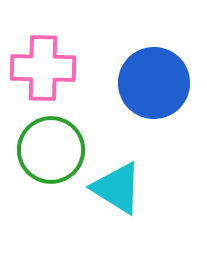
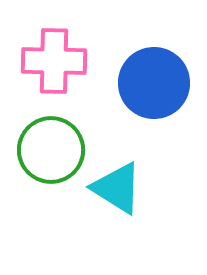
pink cross: moved 11 px right, 7 px up
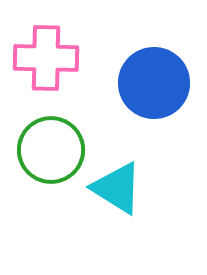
pink cross: moved 8 px left, 3 px up
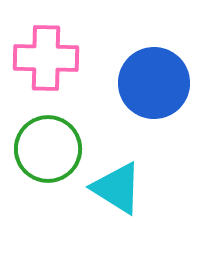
green circle: moved 3 px left, 1 px up
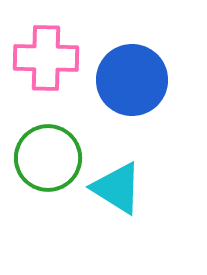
blue circle: moved 22 px left, 3 px up
green circle: moved 9 px down
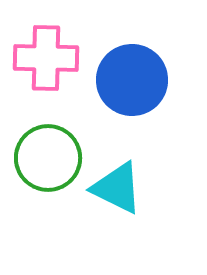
cyan triangle: rotated 6 degrees counterclockwise
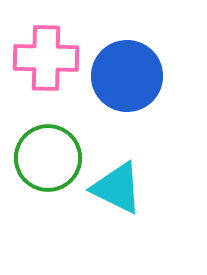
blue circle: moved 5 px left, 4 px up
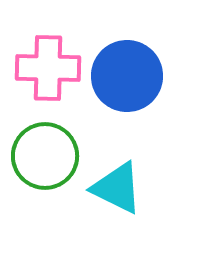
pink cross: moved 2 px right, 10 px down
green circle: moved 3 px left, 2 px up
